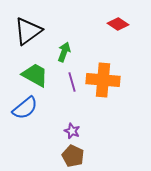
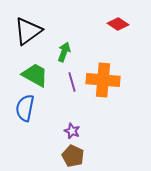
blue semicircle: rotated 140 degrees clockwise
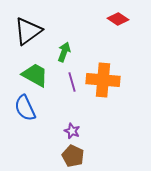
red diamond: moved 5 px up
blue semicircle: rotated 36 degrees counterclockwise
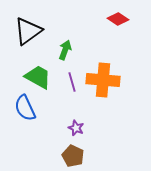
green arrow: moved 1 px right, 2 px up
green trapezoid: moved 3 px right, 2 px down
purple star: moved 4 px right, 3 px up
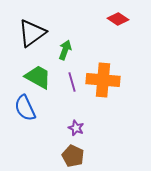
black triangle: moved 4 px right, 2 px down
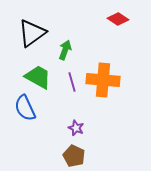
brown pentagon: moved 1 px right
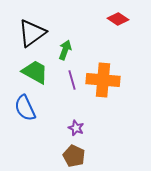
green trapezoid: moved 3 px left, 5 px up
purple line: moved 2 px up
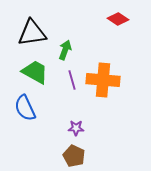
black triangle: rotated 28 degrees clockwise
purple star: rotated 21 degrees counterclockwise
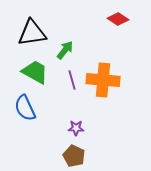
green arrow: rotated 18 degrees clockwise
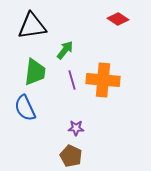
black triangle: moved 7 px up
green trapezoid: rotated 68 degrees clockwise
brown pentagon: moved 3 px left
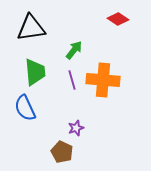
black triangle: moved 1 px left, 2 px down
green arrow: moved 9 px right
green trapezoid: rotated 12 degrees counterclockwise
purple star: rotated 21 degrees counterclockwise
brown pentagon: moved 9 px left, 4 px up
